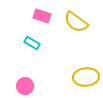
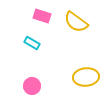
pink circle: moved 7 px right
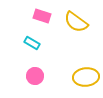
pink circle: moved 3 px right, 10 px up
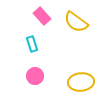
pink rectangle: rotated 30 degrees clockwise
cyan rectangle: moved 1 px down; rotated 42 degrees clockwise
yellow ellipse: moved 5 px left, 5 px down
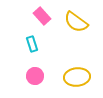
yellow ellipse: moved 4 px left, 5 px up
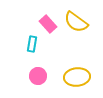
pink rectangle: moved 6 px right, 8 px down
cyan rectangle: rotated 28 degrees clockwise
pink circle: moved 3 px right
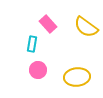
yellow semicircle: moved 10 px right, 5 px down
pink circle: moved 6 px up
